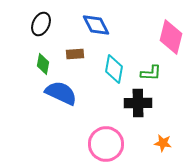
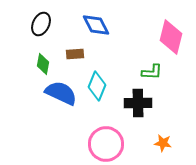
cyan diamond: moved 17 px left, 17 px down; rotated 12 degrees clockwise
green L-shape: moved 1 px right, 1 px up
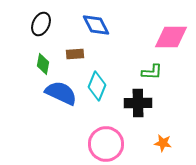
pink diamond: rotated 76 degrees clockwise
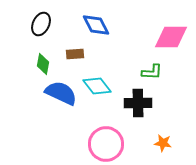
cyan diamond: rotated 60 degrees counterclockwise
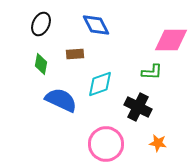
pink diamond: moved 3 px down
green diamond: moved 2 px left
cyan diamond: moved 3 px right, 2 px up; rotated 72 degrees counterclockwise
blue semicircle: moved 7 px down
black cross: moved 4 px down; rotated 28 degrees clockwise
orange star: moved 5 px left
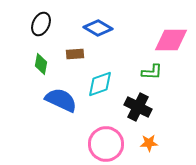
blue diamond: moved 2 px right, 3 px down; rotated 32 degrees counterclockwise
orange star: moved 9 px left; rotated 12 degrees counterclockwise
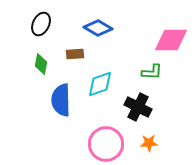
blue semicircle: rotated 116 degrees counterclockwise
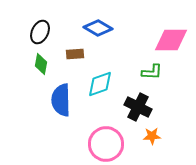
black ellipse: moved 1 px left, 8 px down
orange star: moved 3 px right, 7 px up
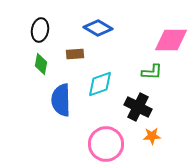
black ellipse: moved 2 px up; rotated 15 degrees counterclockwise
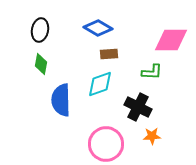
brown rectangle: moved 34 px right
